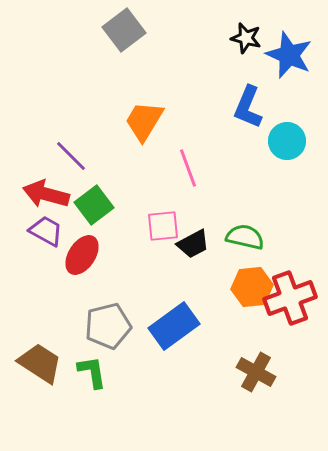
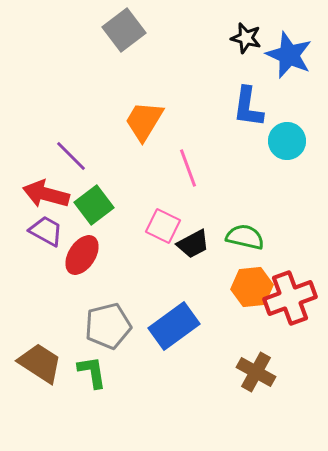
blue L-shape: rotated 15 degrees counterclockwise
pink square: rotated 32 degrees clockwise
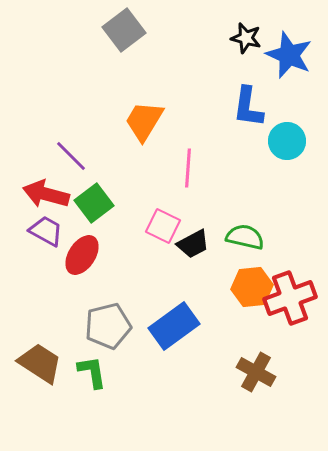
pink line: rotated 24 degrees clockwise
green square: moved 2 px up
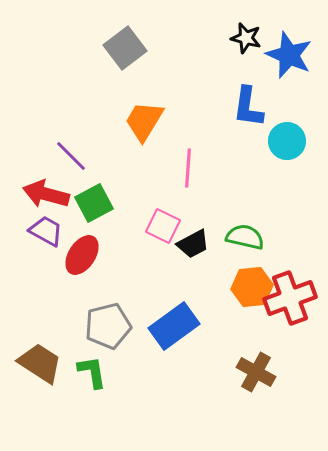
gray square: moved 1 px right, 18 px down
green square: rotated 9 degrees clockwise
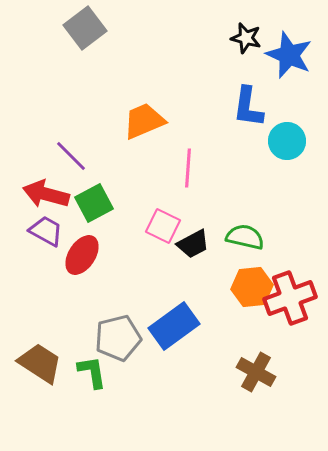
gray square: moved 40 px left, 20 px up
orange trapezoid: rotated 36 degrees clockwise
gray pentagon: moved 10 px right, 12 px down
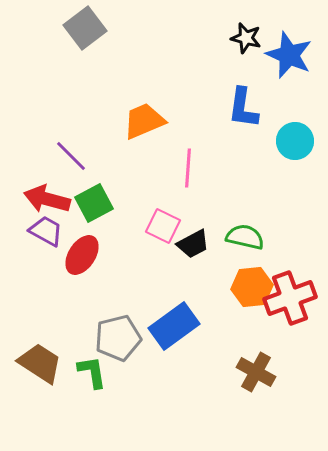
blue L-shape: moved 5 px left, 1 px down
cyan circle: moved 8 px right
red arrow: moved 1 px right, 5 px down
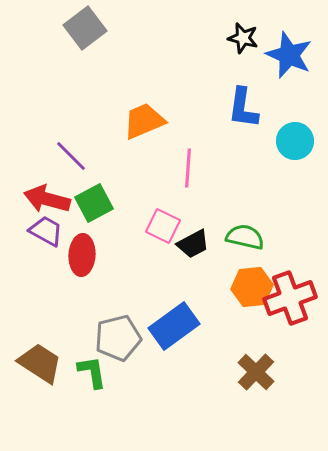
black star: moved 3 px left
red ellipse: rotated 30 degrees counterclockwise
brown cross: rotated 15 degrees clockwise
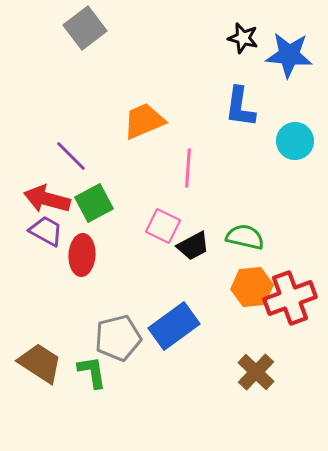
blue star: rotated 18 degrees counterclockwise
blue L-shape: moved 3 px left, 1 px up
black trapezoid: moved 2 px down
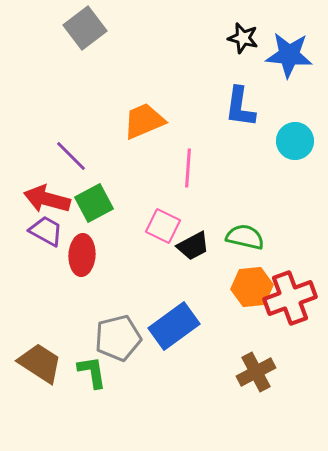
brown cross: rotated 18 degrees clockwise
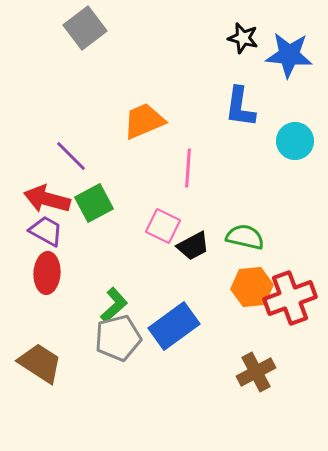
red ellipse: moved 35 px left, 18 px down
green L-shape: moved 22 px right, 67 px up; rotated 57 degrees clockwise
